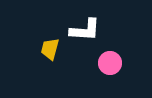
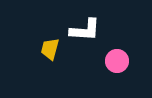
pink circle: moved 7 px right, 2 px up
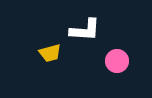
yellow trapezoid: moved 4 px down; rotated 120 degrees counterclockwise
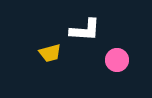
pink circle: moved 1 px up
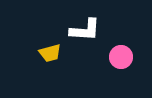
pink circle: moved 4 px right, 3 px up
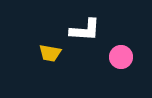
yellow trapezoid: rotated 25 degrees clockwise
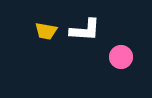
yellow trapezoid: moved 4 px left, 22 px up
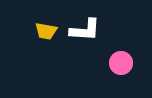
pink circle: moved 6 px down
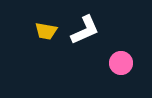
white L-shape: rotated 28 degrees counterclockwise
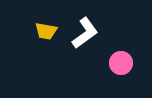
white L-shape: moved 3 px down; rotated 12 degrees counterclockwise
